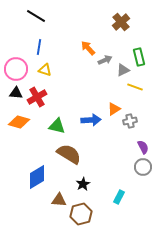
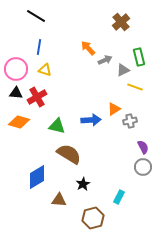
brown hexagon: moved 12 px right, 4 px down
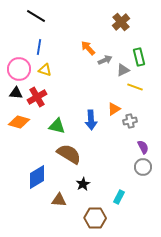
pink circle: moved 3 px right
blue arrow: rotated 90 degrees clockwise
brown hexagon: moved 2 px right; rotated 15 degrees clockwise
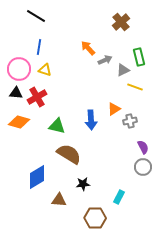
black star: rotated 24 degrees clockwise
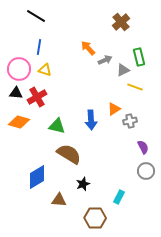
gray circle: moved 3 px right, 4 px down
black star: rotated 16 degrees counterclockwise
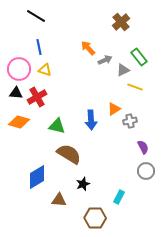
blue line: rotated 21 degrees counterclockwise
green rectangle: rotated 24 degrees counterclockwise
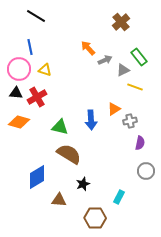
blue line: moved 9 px left
green triangle: moved 3 px right, 1 px down
purple semicircle: moved 3 px left, 4 px up; rotated 40 degrees clockwise
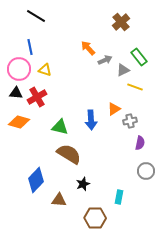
blue diamond: moved 1 px left, 3 px down; rotated 15 degrees counterclockwise
cyan rectangle: rotated 16 degrees counterclockwise
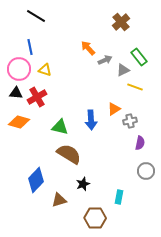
brown triangle: rotated 21 degrees counterclockwise
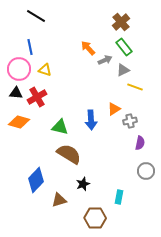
green rectangle: moved 15 px left, 10 px up
